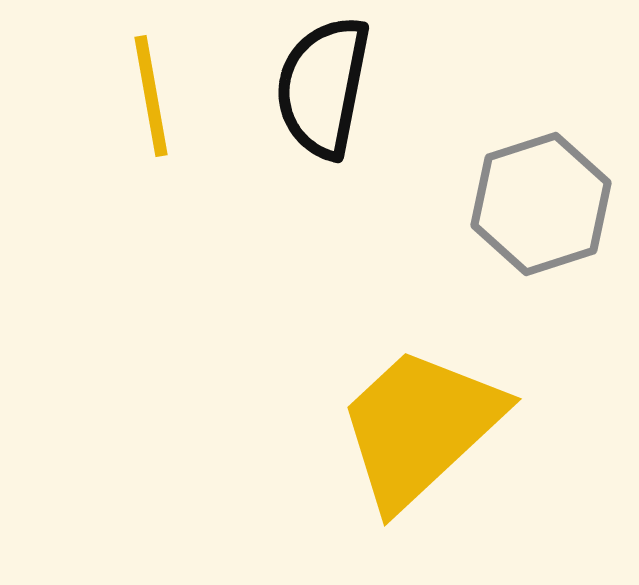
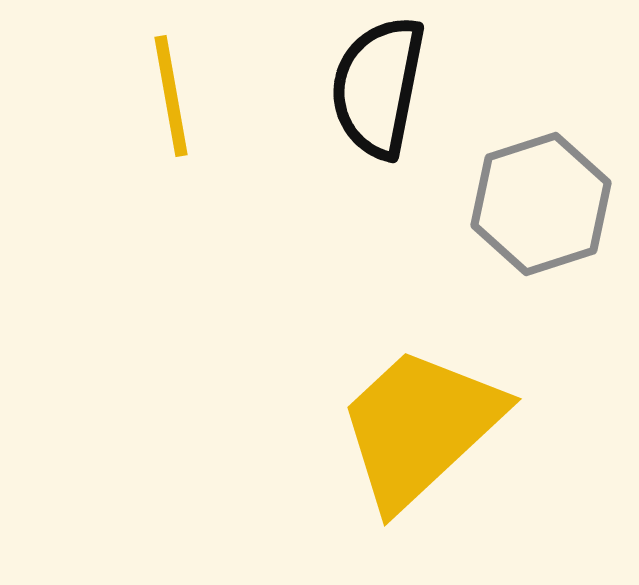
black semicircle: moved 55 px right
yellow line: moved 20 px right
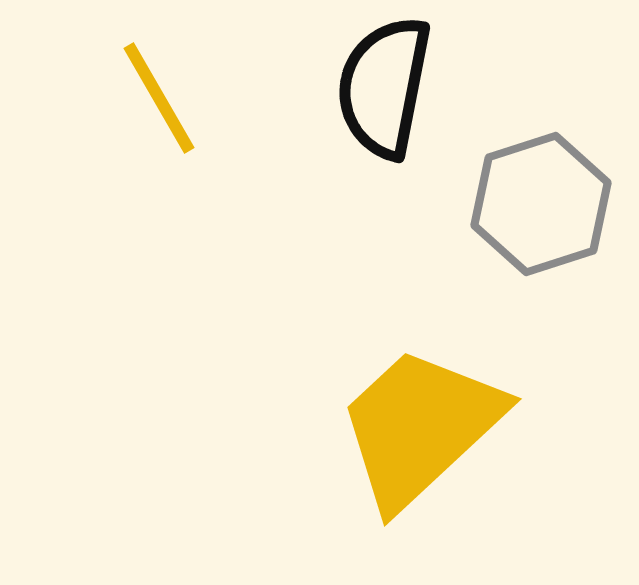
black semicircle: moved 6 px right
yellow line: moved 12 px left, 2 px down; rotated 20 degrees counterclockwise
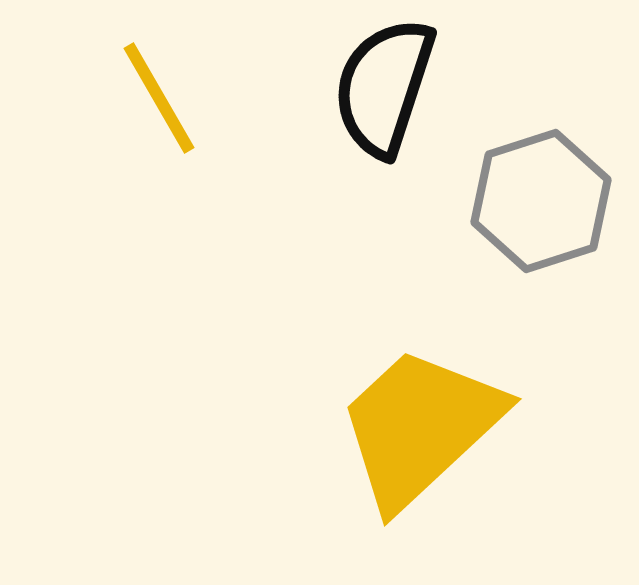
black semicircle: rotated 7 degrees clockwise
gray hexagon: moved 3 px up
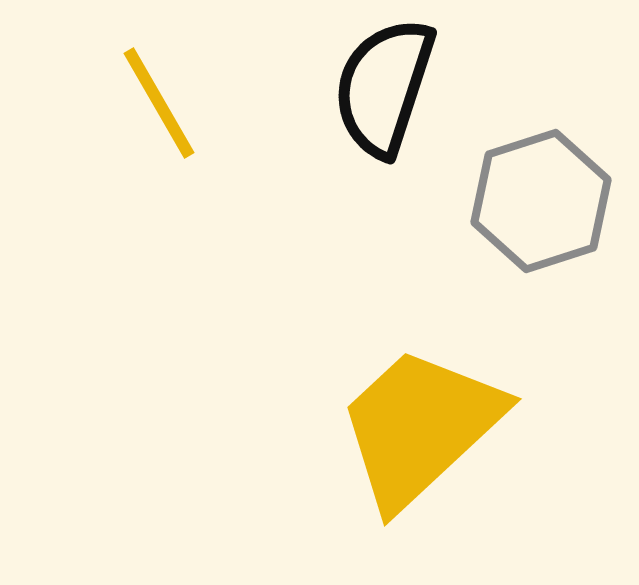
yellow line: moved 5 px down
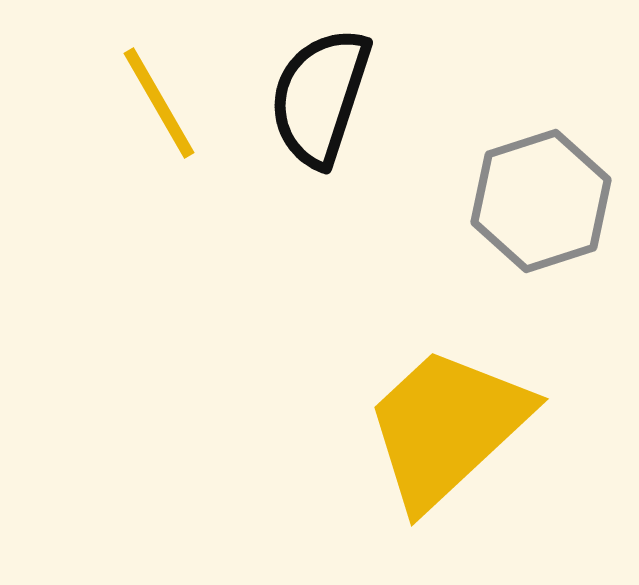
black semicircle: moved 64 px left, 10 px down
yellow trapezoid: moved 27 px right
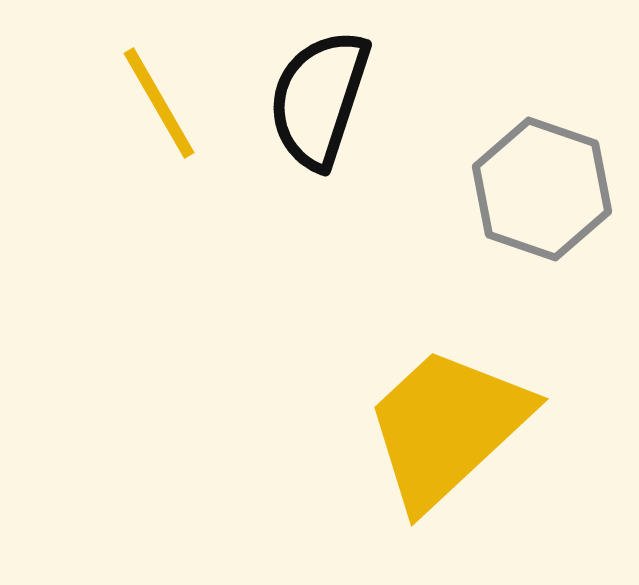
black semicircle: moved 1 px left, 2 px down
gray hexagon: moved 1 px right, 12 px up; rotated 23 degrees counterclockwise
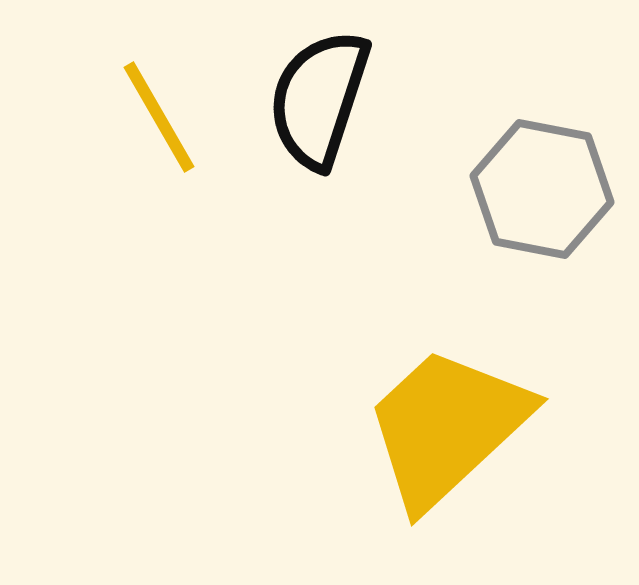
yellow line: moved 14 px down
gray hexagon: rotated 8 degrees counterclockwise
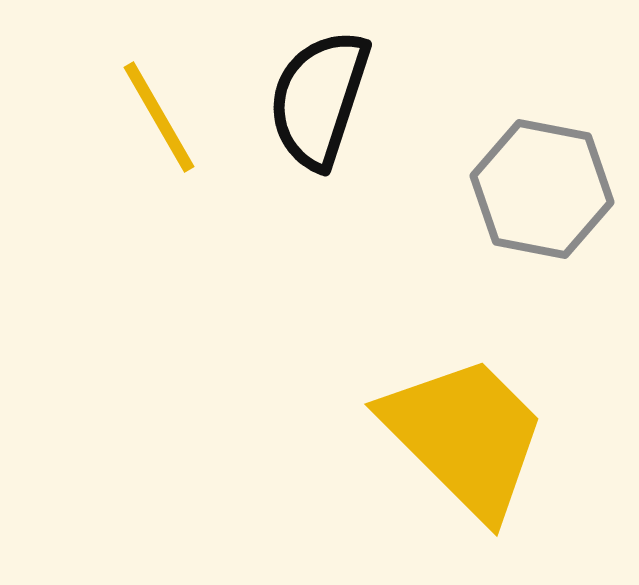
yellow trapezoid: moved 18 px right, 9 px down; rotated 88 degrees clockwise
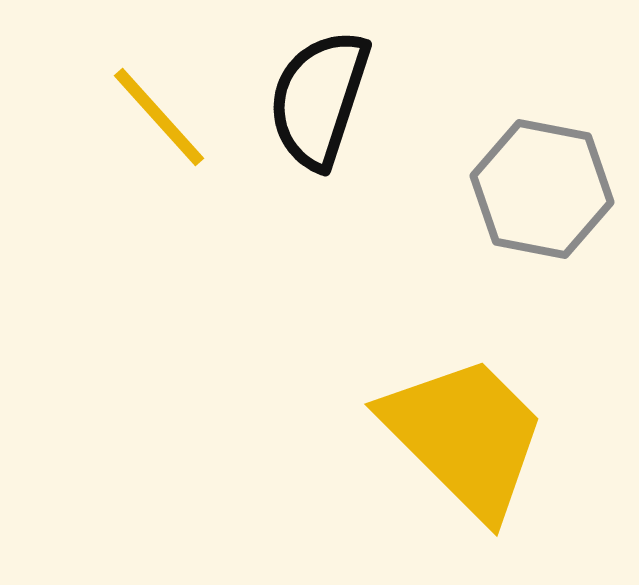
yellow line: rotated 12 degrees counterclockwise
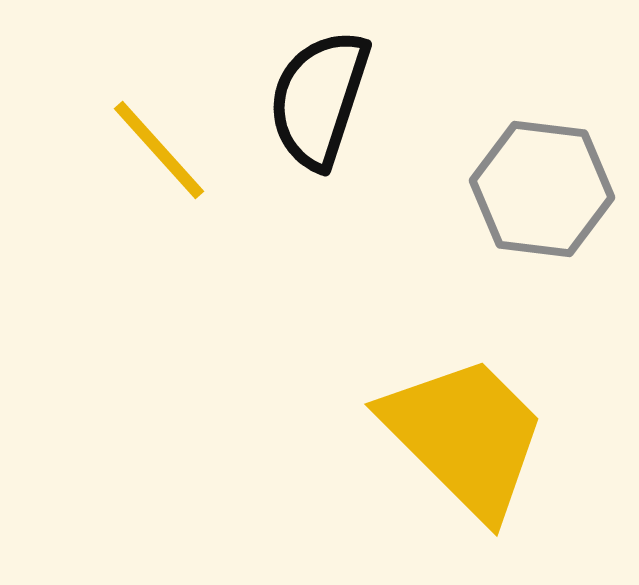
yellow line: moved 33 px down
gray hexagon: rotated 4 degrees counterclockwise
